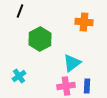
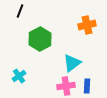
orange cross: moved 3 px right, 3 px down; rotated 18 degrees counterclockwise
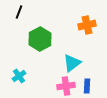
black line: moved 1 px left, 1 px down
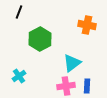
orange cross: rotated 24 degrees clockwise
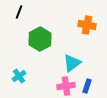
blue rectangle: rotated 16 degrees clockwise
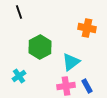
black line: rotated 40 degrees counterclockwise
orange cross: moved 3 px down
green hexagon: moved 8 px down
cyan triangle: moved 1 px left, 1 px up
blue rectangle: rotated 48 degrees counterclockwise
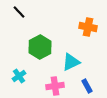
black line: rotated 24 degrees counterclockwise
orange cross: moved 1 px right, 1 px up
cyan triangle: rotated 12 degrees clockwise
pink cross: moved 11 px left
